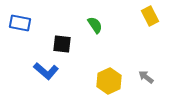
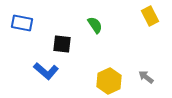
blue rectangle: moved 2 px right
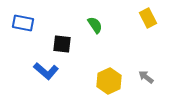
yellow rectangle: moved 2 px left, 2 px down
blue rectangle: moved 1 px right
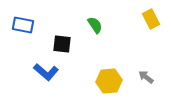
yellow rectangle: moved 3 px right, 1 px down
blue rectangle: moved 2 px down
blue L-shape: moved 1 px down
yellow hexagon: rotated 20 degrees clockwise
